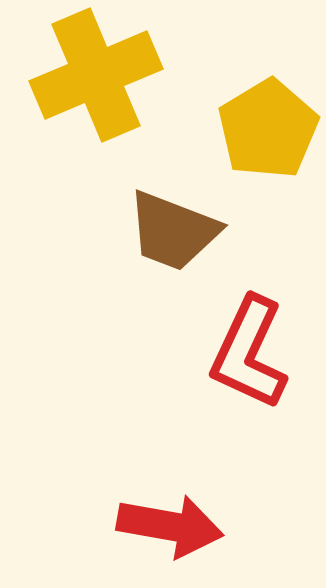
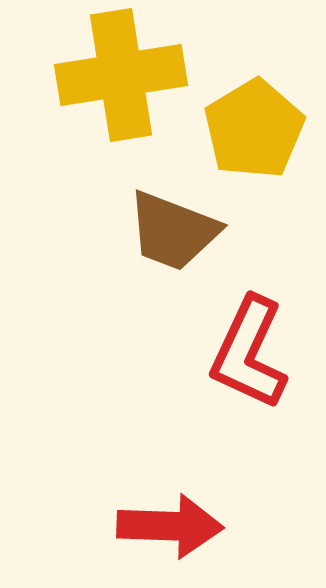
yellow cross: moved 25 px right; rotated 14 degrees clockwise
yellow pentagon: moved 14 px left
red arrow: rotated 8 degrees counterclockwise
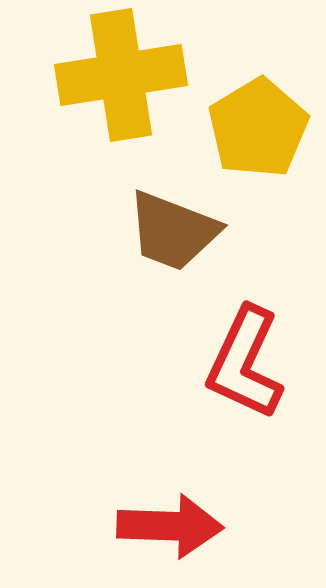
yellow pentagon: moved 4 px right, 1 px up
red L-shape: moved 4 px left, 10 px down
